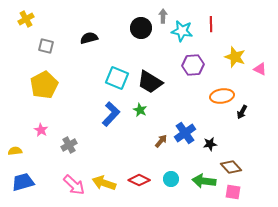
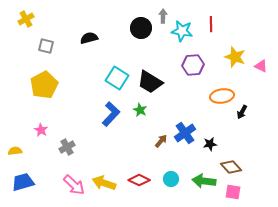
pink triangle: moved 1 px right, 3 px up
cyan square: rotated 10 degrees clockwise
gray cross: moved 2 px left, 2 px down
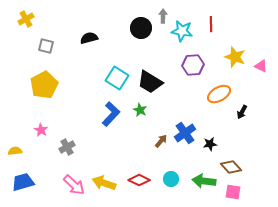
orange ellipse: moved 3 px left, 2 px up; rotated 20 degrees counterclockwise
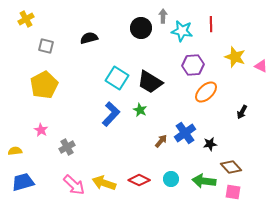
orange ellipse: moved 13 px left, 2 px up; rotated 15 degrees counterclockwise
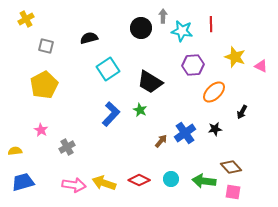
cyan square: moved 9 px left, 9 px up; rotated 25 degrees clockwise
orange ellipse: moved 8 px right
black star: moved 5 px right, 15 px up
pink arrow: rotated 35 degrees counterclockwise
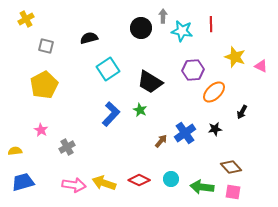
purple hexagon: moved 5 px down
green arrow: moved 2 px left, 6 px down
